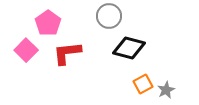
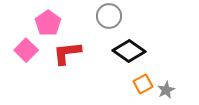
black diamond: moved 3 px down; rotated 20 degrees clockwise
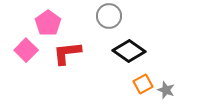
gray star: rotated 24 degrees counterclockwise
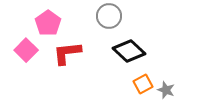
black diamond: rotated 8 degrees clockwise
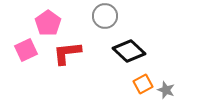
gray circle: moved 4 px left
pink square: rotated 20 degrees clockwise
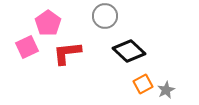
pink square: moved 1 px right, 3 px up
gray star: rotated 24 degrees clockwise
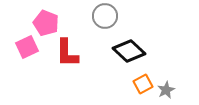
pink pentagon: moved 2 px left; rotated 15 degrees counterclockwise
red L-shape: rotated 84 degrees counterclockwise
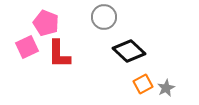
gray circle: moved 1 px left, 1 px down
red L-shape: moved 8 px left, 1 px down
gray star: moved 2 px up
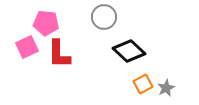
pink pentagon: rotated 15 degrees counterclockwise
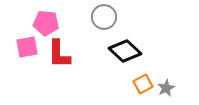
pink square: rotated 15 degrees clockwise
black diamond: moved 4 px left
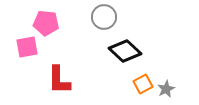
red L-shape: moved 26 px down
gray star: moved 1 px down
